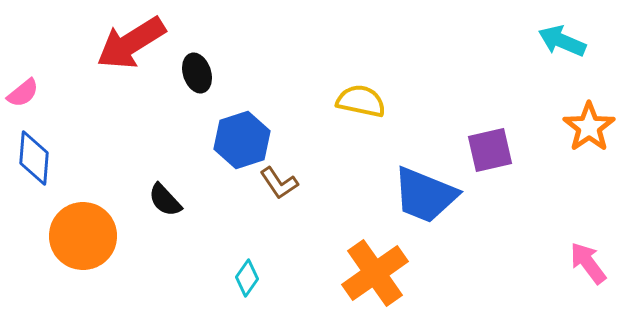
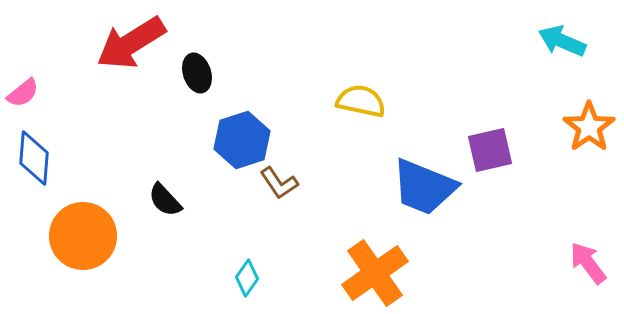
blue trapezoid: moved 1 px left, 8 px up
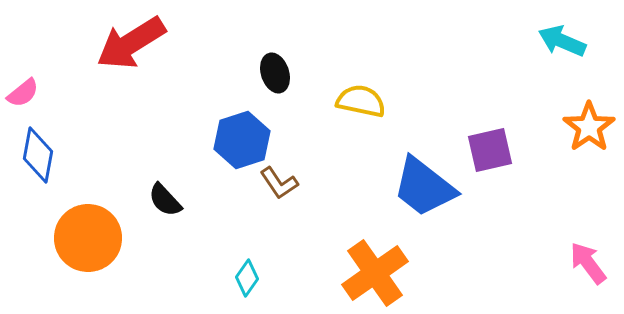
black ellipse: moved 78 px right
blue diamond: moved 4 px right, 3 px up; rotated 6 degrees clockwise
blue trapezoid: rotated 16 degrees clockwise
orange circle: moved 5 px right, 2 px down
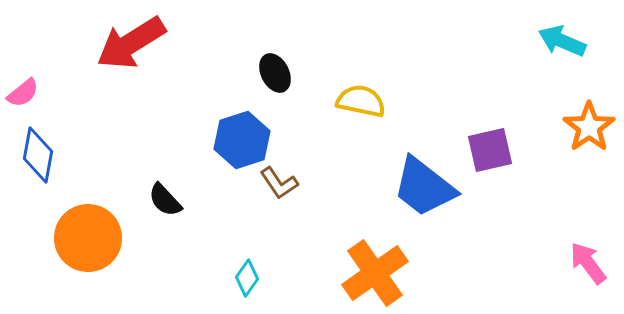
black ellipse: rotated 9 degrees counterclockwise
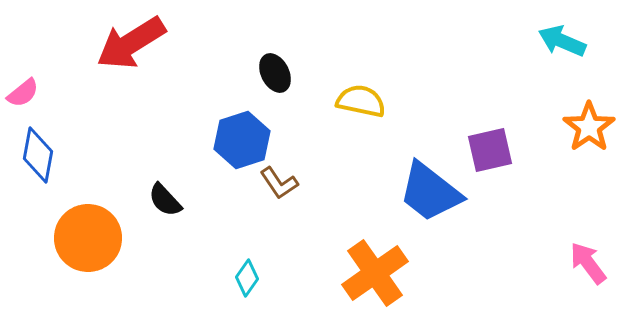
blue trapezoid: moved 6 px right, 5 px down
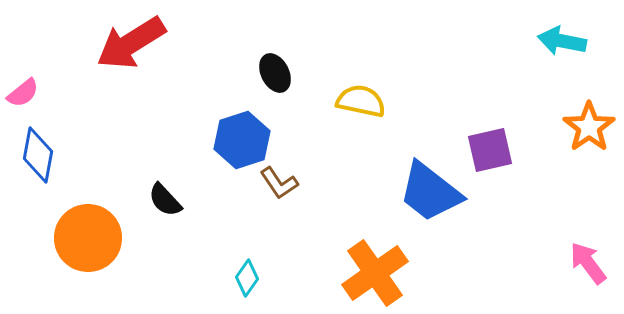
cyan arrow: rotated 12 degrees counterclockwise
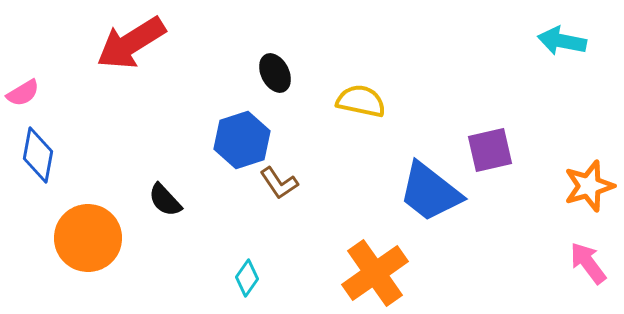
pink semicircle: rotated 8 degrees clockwise
orange star: moved 59 px down; rotated 18 degrees clockwise
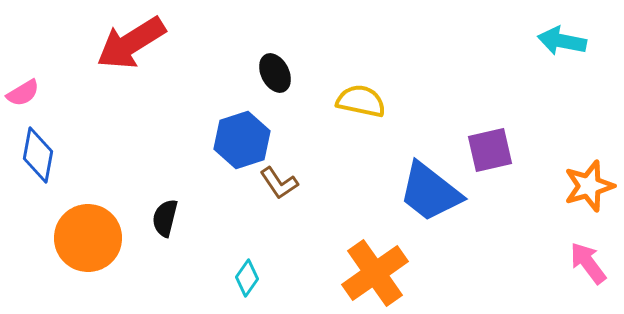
black semicircle: moved 18 px down; rotated 57 degrees clockwise
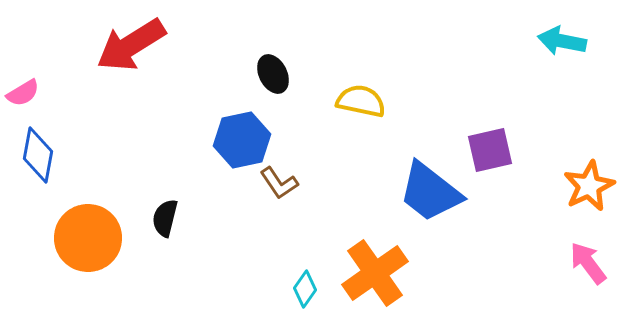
red arrow: moved 2 px down
black ellipse: moved 2 px left, 1 px down
blue hexagon: rotated 6 degrees clockwise
orange star: rotated 9 degrees counterclockwise
cyan diamond: moved 58 px right, 11 px down
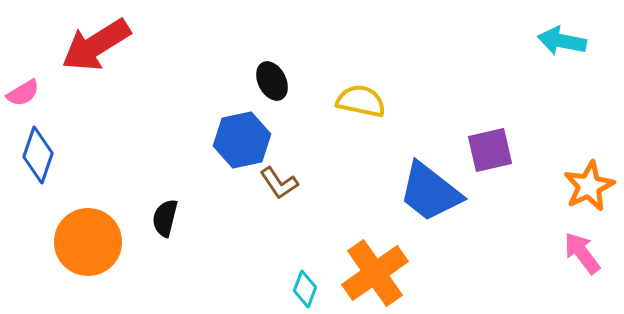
red arrow: moved 35 px left
black ellipse: moved 1 px left, 7 px down
blue diamond: rotated 8 degrees clockwise
orange circle: moved 4 px down
pink arrow: moved 6 px left, 10 px up
cyan diamond: rotated 15 degrees counterclockwise
